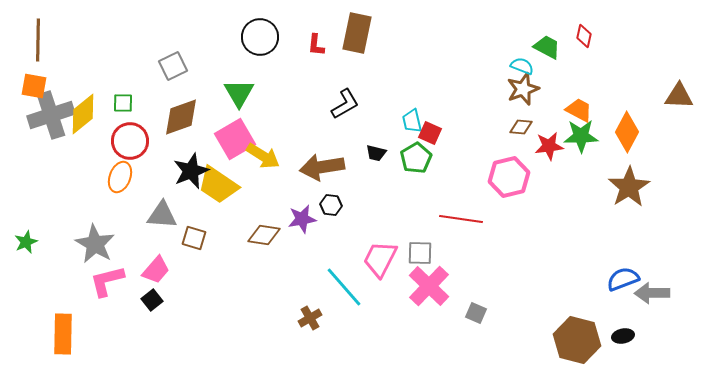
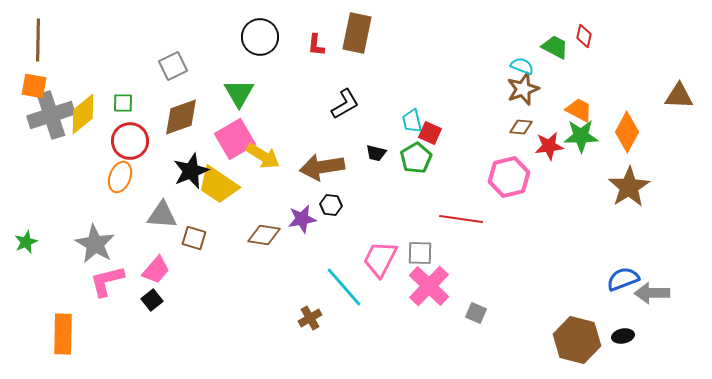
green trapezoid at (547, 47): moved 8 px right
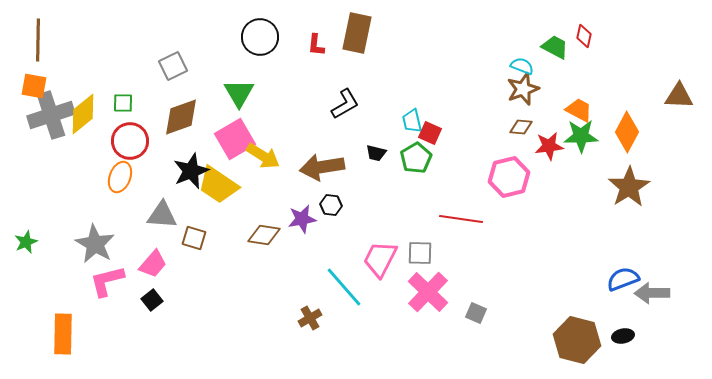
pink trapezoid at (156, 270): moved 3 px left, 6 px up
pink cross at (429, 286): moved 1 px left, 6 px down
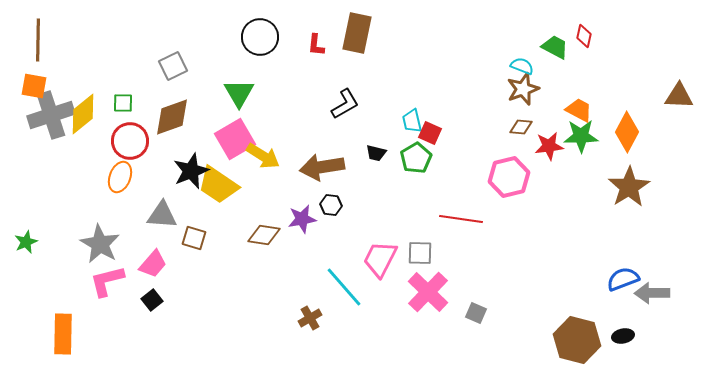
brown diamond at (181, 117): moved 9 px left
gray star at (95, 244): moved 5 px right
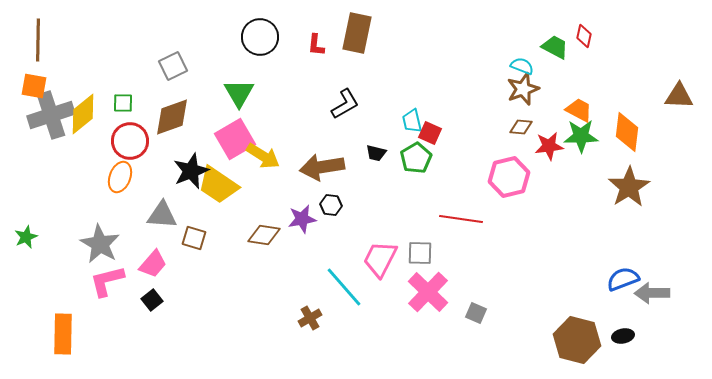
orange diamond at (627, 132): rotated 21 degrees counterclockwise
green star at (26, 242): moved 5 px up
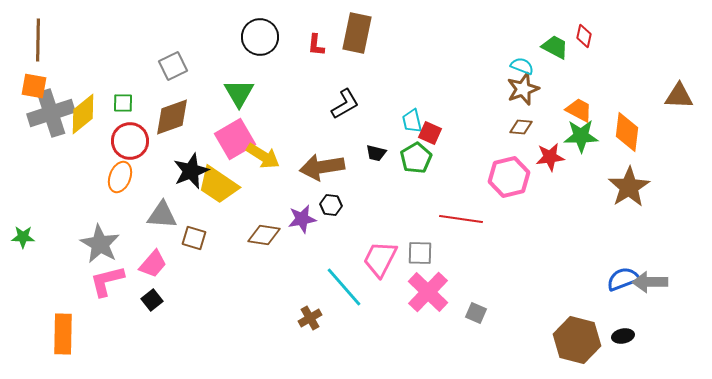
gray cross at (51, 115): moved 2 px up
red star at (549, 146): moved 1 px right, 11 px down
green star at (26, 237): moved 3 px left; rotated 25 degrees clockwise
gray arrow at (652, 293): moved 2 px left, 11 px up
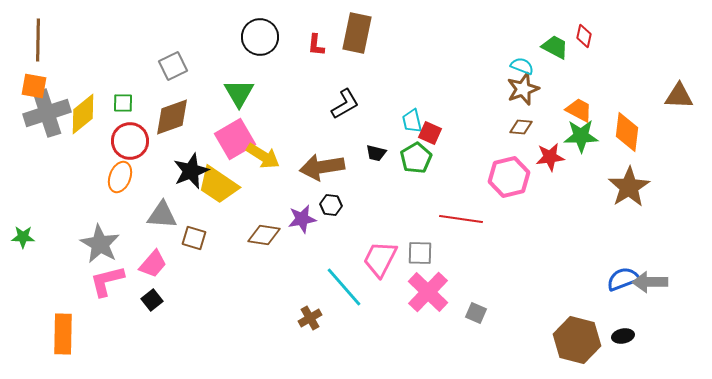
gray cross at (51, 113): moved 4 px left
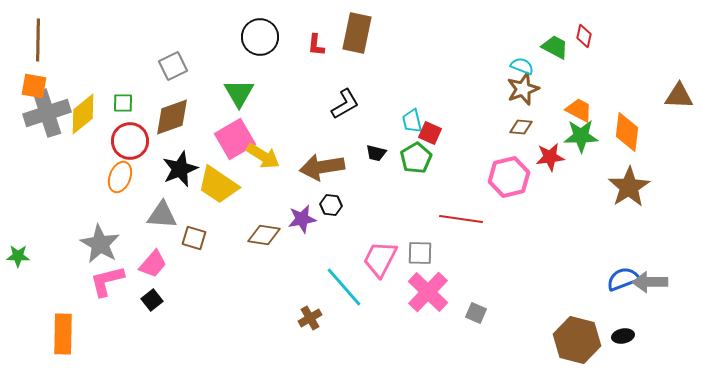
black star at (191, 171): moved 11 px left, 2 px up
green star at (23, 237): moved 5 px left, 19 px down
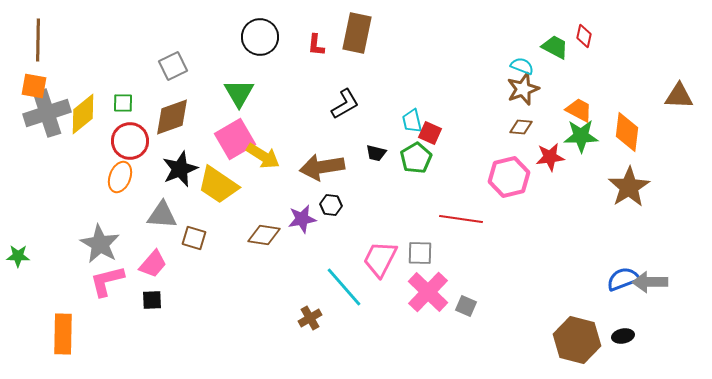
black square at (152, 300): rotated 35 degrees clockwise
gray square at (476, 313): moved 10 px left, 7 px up
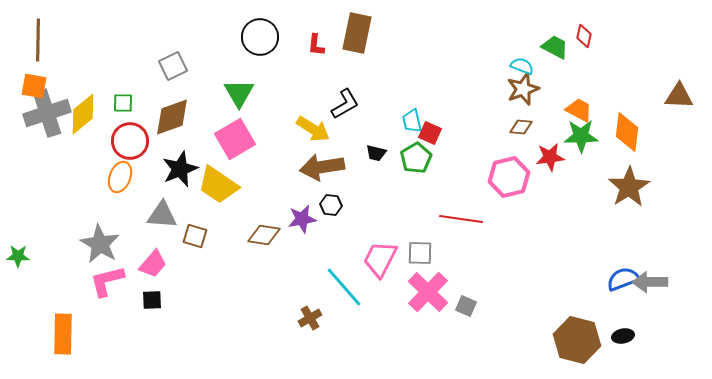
yellow arrow at (263, 156): moved 50 px right, 27 px up
brown square at (194, 238): moved 1 px right, 2 px up
